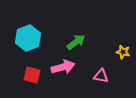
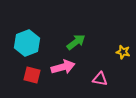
cyan hexagon: moved 1 px left, 5 px down
pink triangle: moved 1 px left, 3 px down
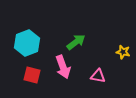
pink arrow: rotated 85 degrees clockwise
pink triangle: moved 2 px left, 3 px up
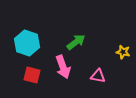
cyan hexagon: rotated 20 degrees counterclockwise
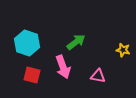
yellow star: moved 2 px up
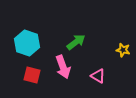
pink triangle: rotated 21 degrees clockwise
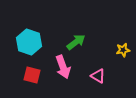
cyan hexagon: moved 2 px right, 1 px up
yellow star: rotated 24 degrees counterclockwise
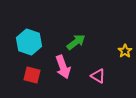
yellow star: moved 2 px right, 1 px down; rotated 24 degrees counterclockwise
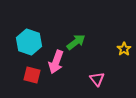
yellow star: moved 1 px left, 2 px up
pink arrow: moved 7 px left, 5 px up; rotated 40 degrees clockwise
pink triangle: moved 1 px left, 3 px down; rotated 21 degrees clockwise
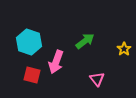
green arrow: moved 9 px right, 1 px up
